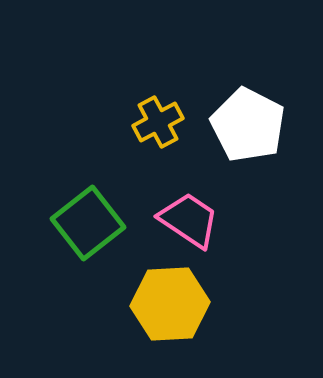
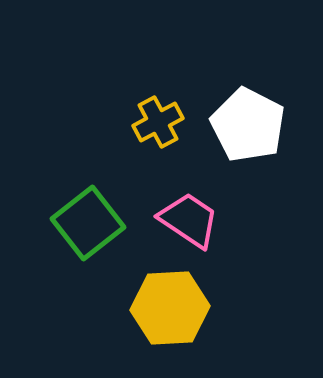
yellow hexagon: moved 4 px down
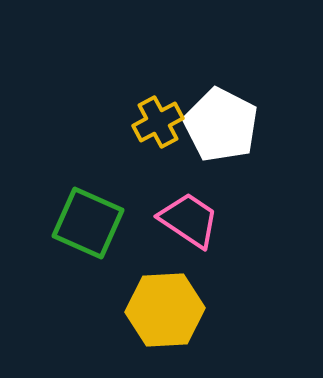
white pentagon: moved 27 px left
green square: rotated 28 degrees counterclockwise
yellow hexagon: moved 5 px left, 2 px down
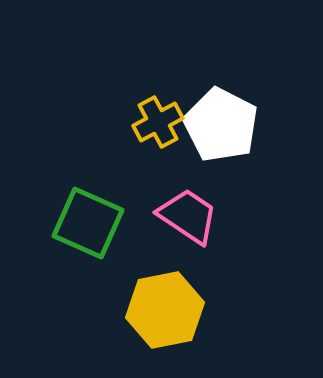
pink trapezoid: moved 1 px left, 4 px up
yellow hexagon: rotated 8 degrees counterclockwise
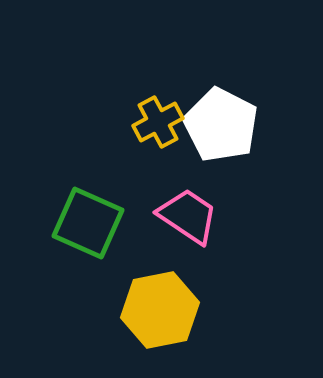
yellow hexagon: moved 5 px left
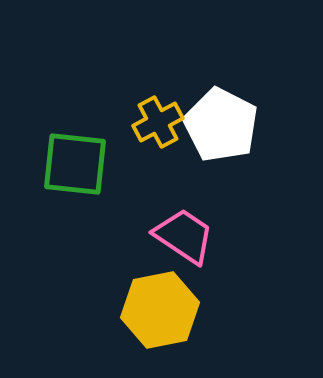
pink trapezoid: moved 4 px left, 20 px down
green square: moved 13 px left, 59 px up; rotated 18 degrees counterclockwise
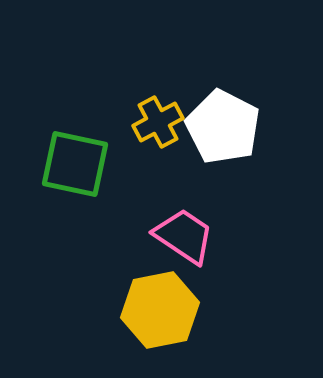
white pentagon: moved 2 px right, 2 px down
green square: rotated 6 degrees clockwise
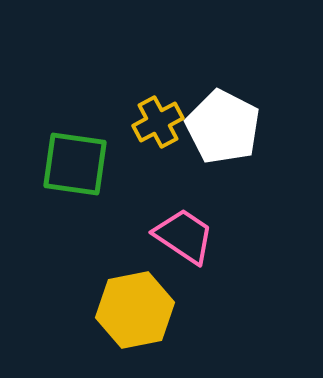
green square: rotated 4 degrees counterclockwise
yellow hexagon: moved 25 px left
